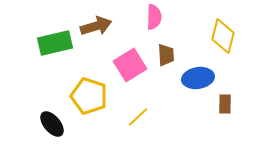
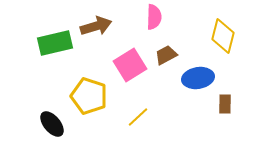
brown trapezoid: rotated 115 degrees counterclockwise
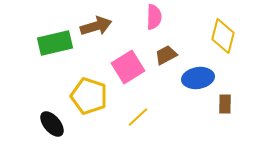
pink square: moved 2 px left, 2 px down
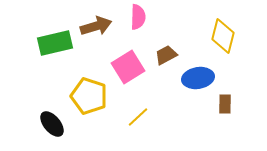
pink semicircle: moved 16 px left
